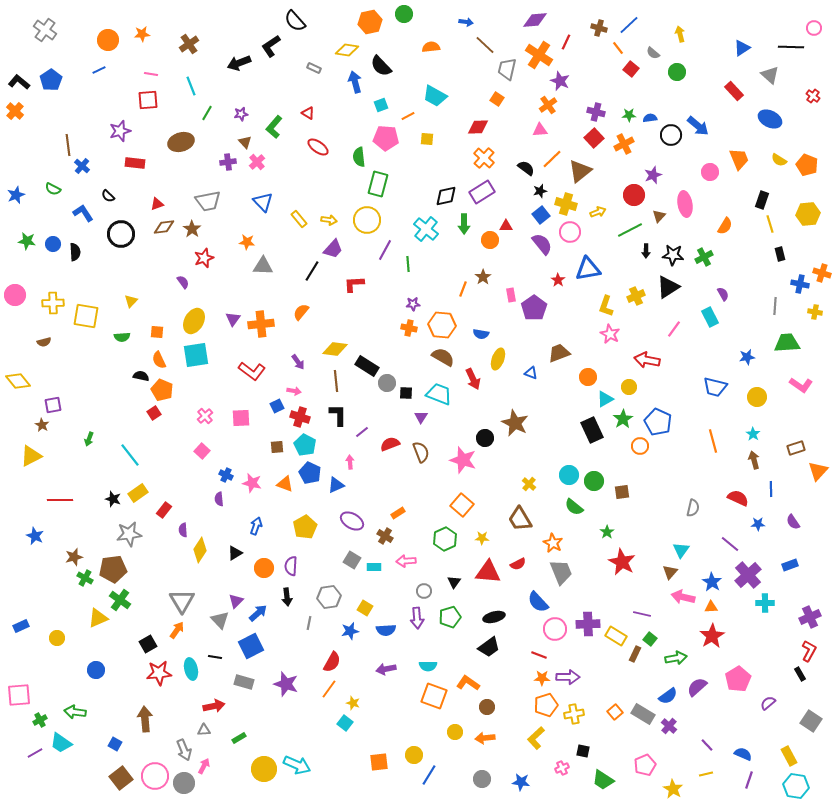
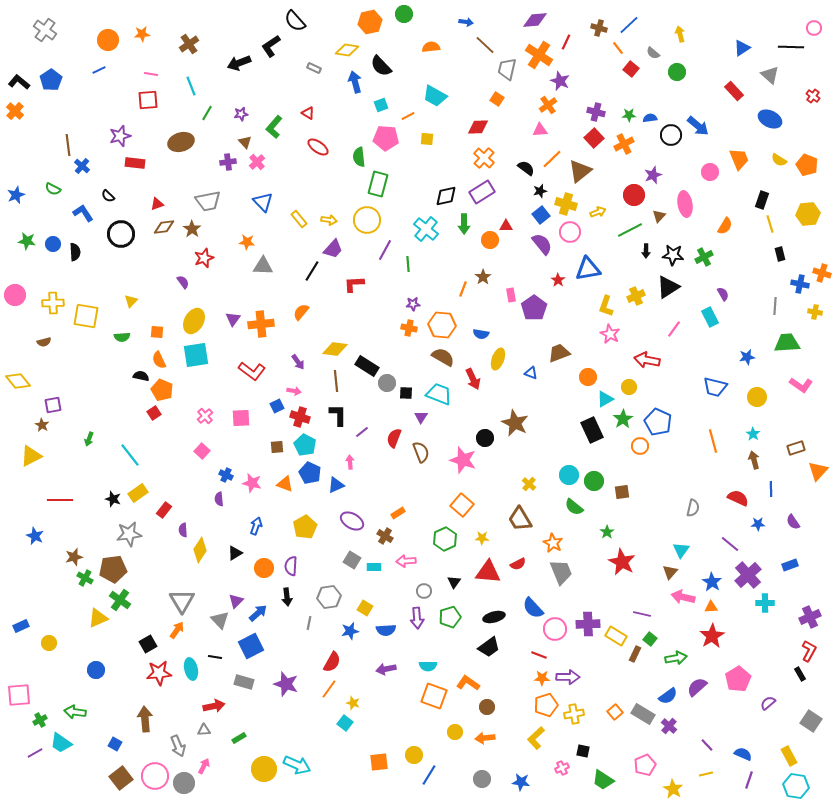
purple star at (120, 131): moved 5 px down
red semicircle at (390, 444): moved 4 px right, 6 px up; rotated 48 degrees counterclockwise
blue semicircle at (538, 602): moved 5 px left, 6 px down
yellow circle at (57, 638): moved 8 px left, 5 px down
gray arrow at (184, 750): moved 6 px left, 4 px up
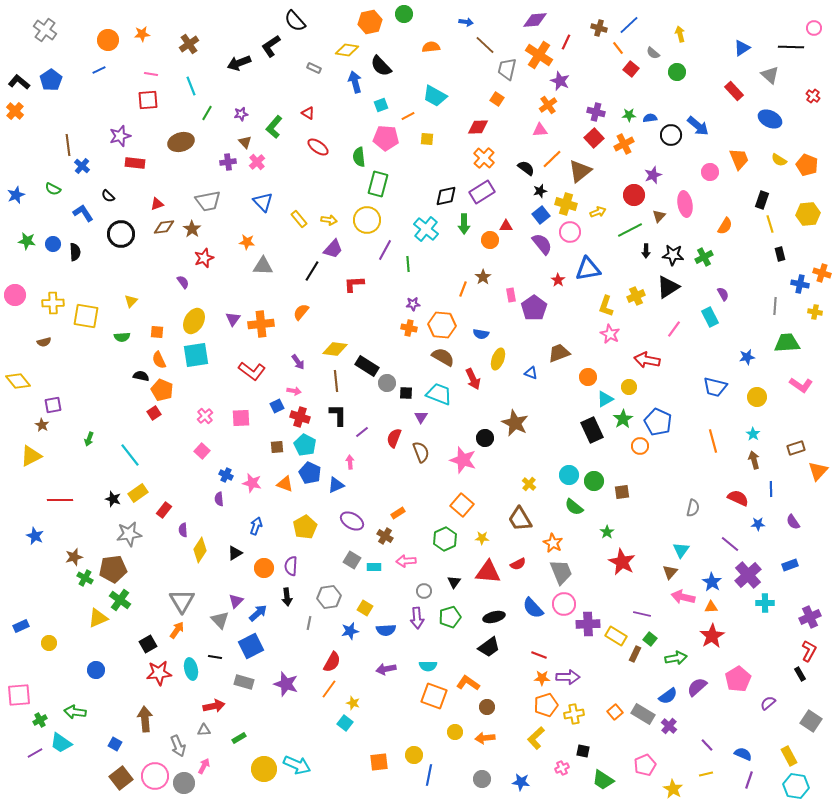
pink circle at (555, 629): moved 9 px right, 25 px up
blue line at (429, 775): rotated 20 degrees counterclockwise
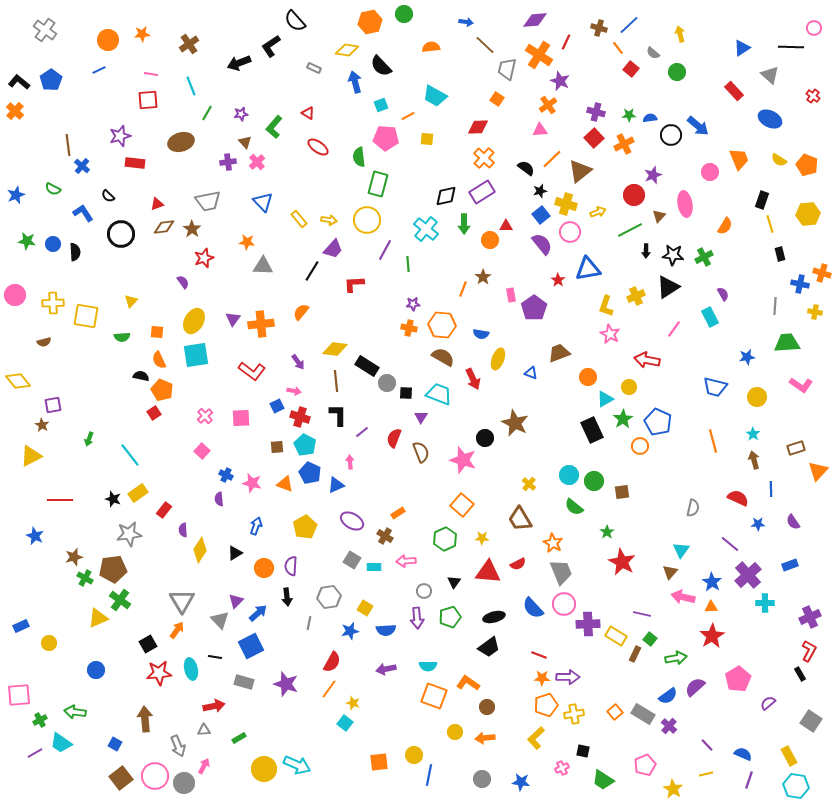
purple semicircle at (697, 687): moved 2 px left
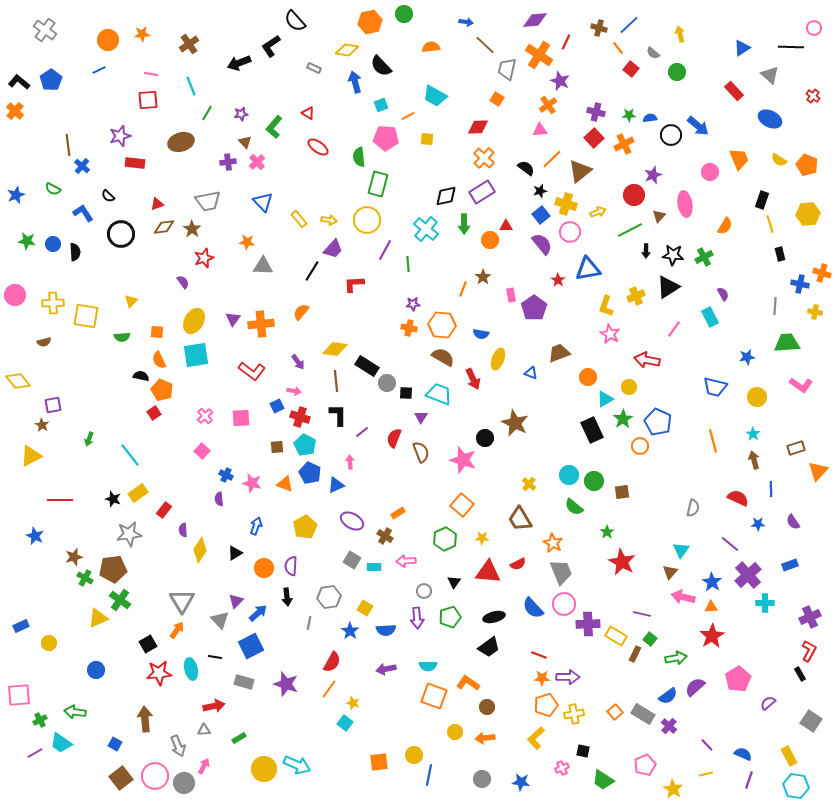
blue star at (350, 631): rotated 24 degrees counterclockwise
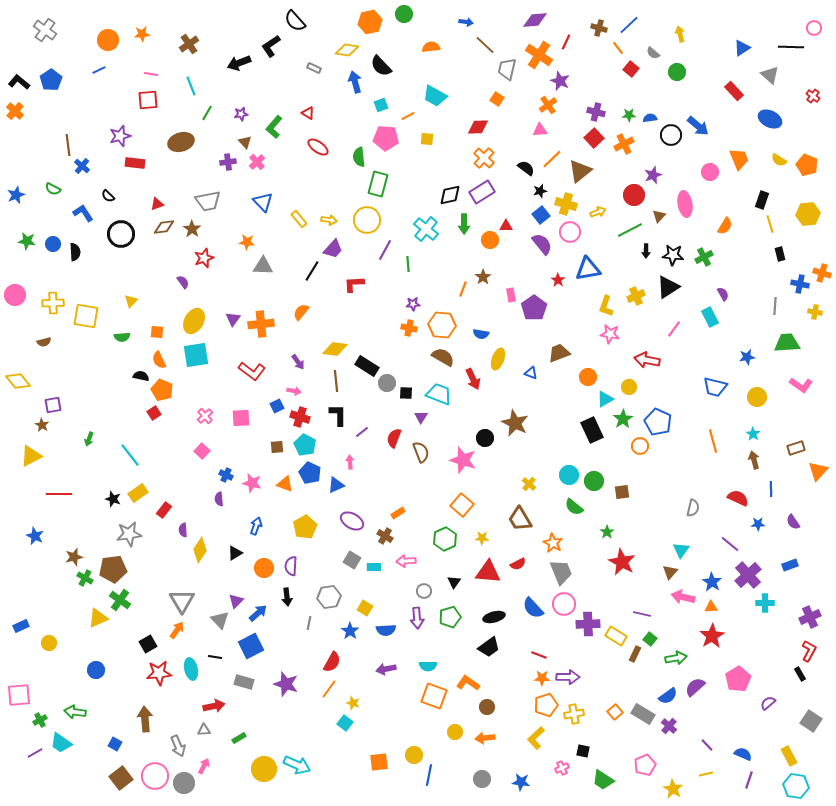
black diamond at (446, 196): moved 4 px right, 1 px up
pink star at (610, 334): rotated 18 degrees counterclockwise
red line at (60, 500): moved 1 px left, 6 px up
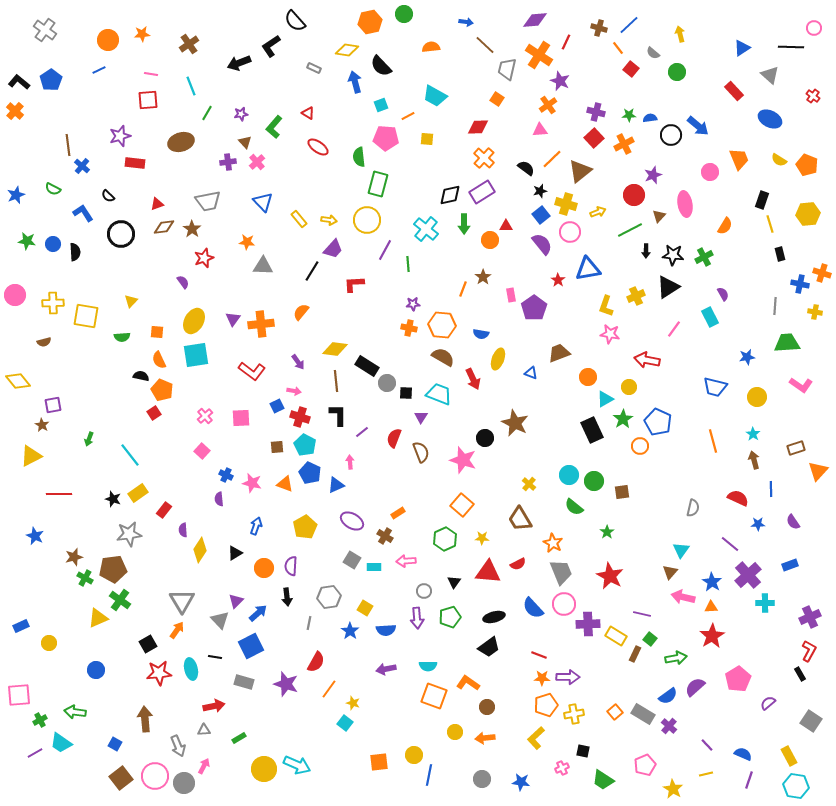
red star at (622, 562): moved 12 px left, 14 px down
red semicircle at (332, 662): moved 16 px left
